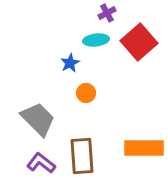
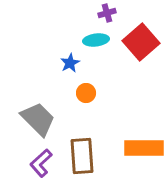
purple cross: rotated 12 degrees clockwise
red square: moved 2 px right
purple L-shape: rotated 80 degrees counterclockwise
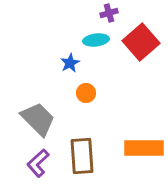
purple cross: moved 2 px right
purple L-shape: moved 3 px left
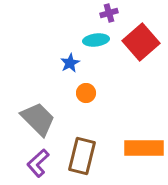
brown rectangle: rotated 18 degrees clockwise
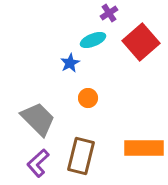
purple cross: rotated 18 degrees counterclockwise
cyan ellipse: moved 3 px left; rotated 15 degrees counterclockwise
orange circle: moved 2 px right, 5 px down
brown rectangle: moved 1 px left
